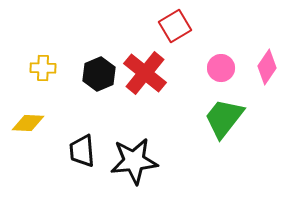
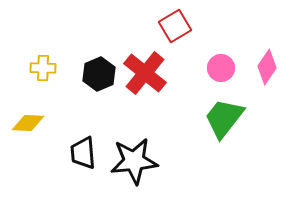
black trapezoid: moved 1 px right, 2 px down
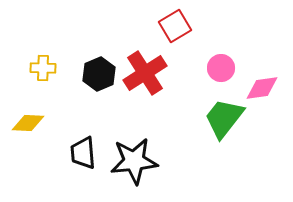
pink diamond: moved 5 px left, 21 px down; rotated 48 degrees clockwise
red cross: rotated 18 degrees clockwise
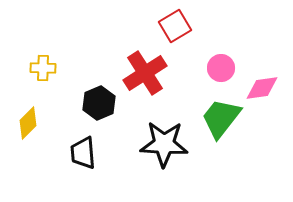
black hexagon: moved 29 px down
green trapezoid: moved 3 px left
yellow diamond: rotated 48 degrees counterclockwise
black star: moved 30 px right, 17 px up; rotated 9 degrees clockwise
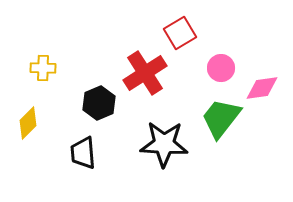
red square: moved 5 px right, 7 px down
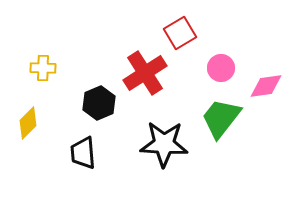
pink diamond: moved 4 px right, 2 px up
